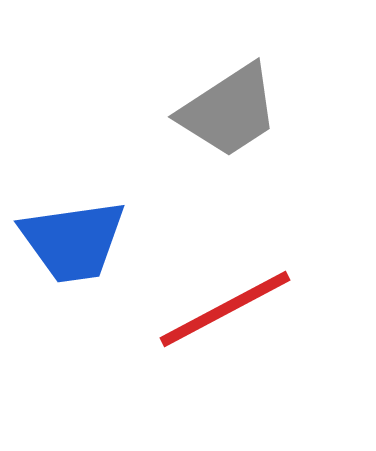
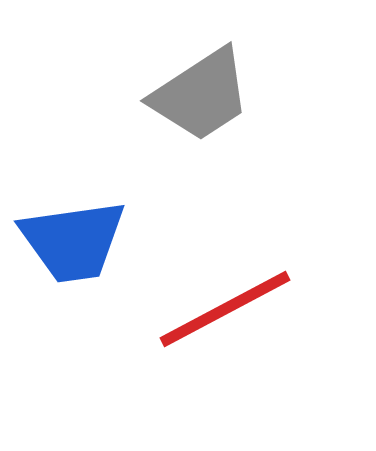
gray trapezoid: moved 28 px left, 16 px up
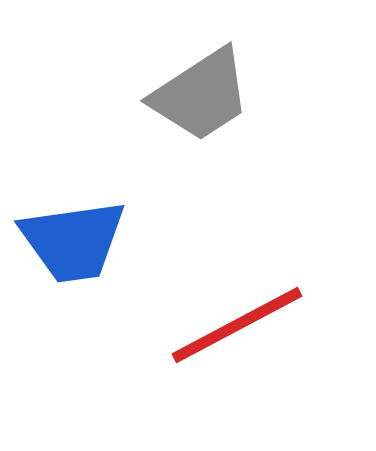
red line: moved 12 px right, 16 px down
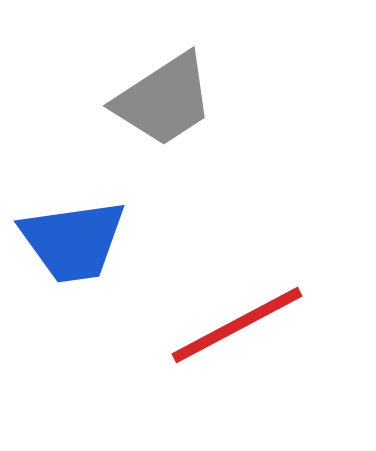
gray trapezoid: moved 37 px left, 5 px down
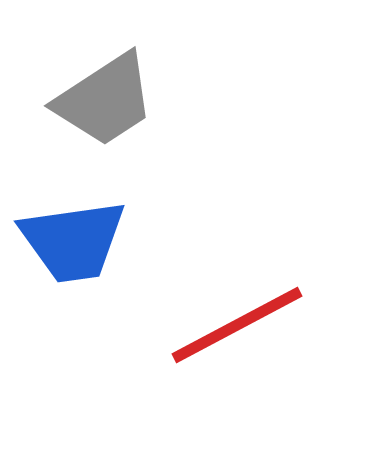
gray trapezoid: moved 59 px left
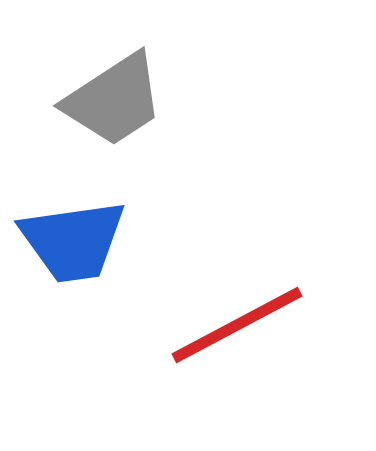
gray trapezoid: moved 9 px right
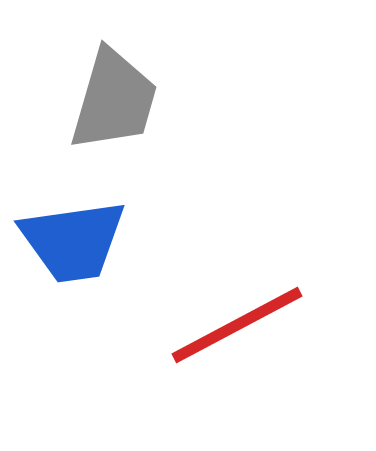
gray trapezoid: rotated 41 degrees counterclockwise
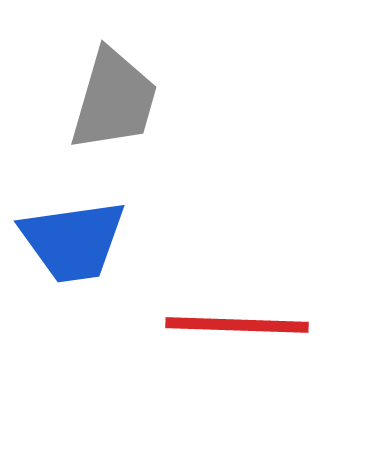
red line: rotated 30 degrees clockwise
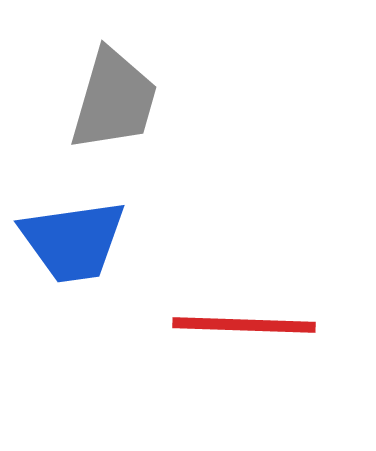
red line: moved 7 px right
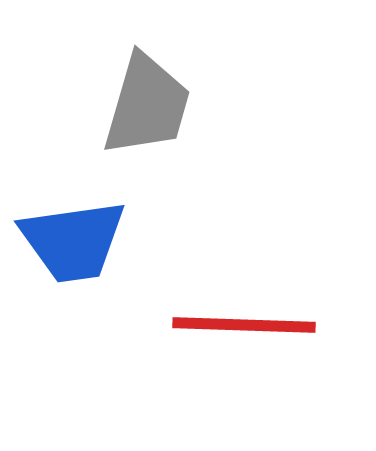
gray trapezoid: moved 33 px right, 5 px down
